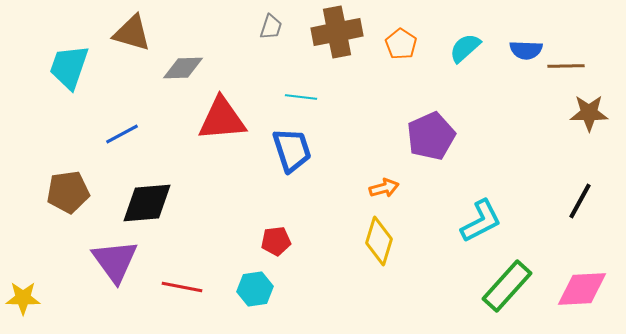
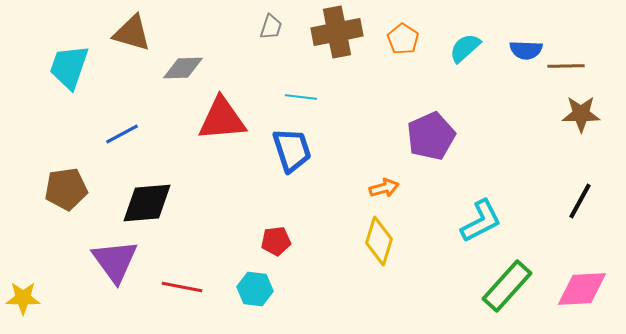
orange pentagon: moved 2 px right, 5 px up
brown star: moved 8 px left, 1 px down
brown pentagon: moved 2 px left, 3 px up
cyan hexagon: rotated 16 degrees clockwise
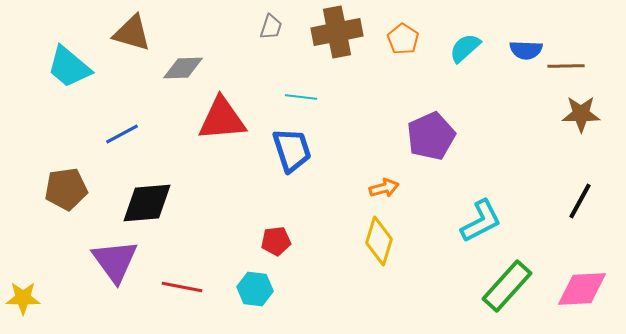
cyan trapezoid: rotated 69 degrees counterclockwise
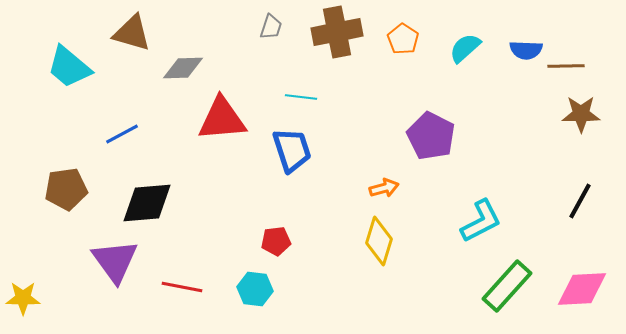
purple pentagon: rotated 21 degrees counterclockwise
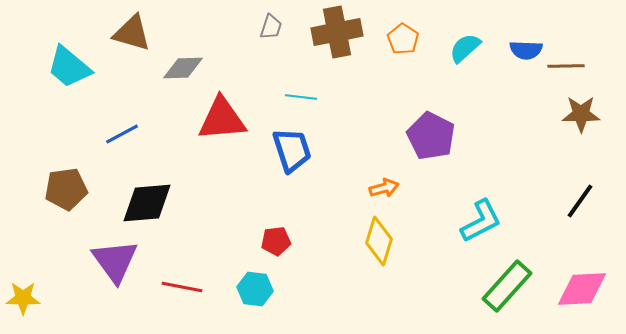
black line: rotated 6 degrees clockwise
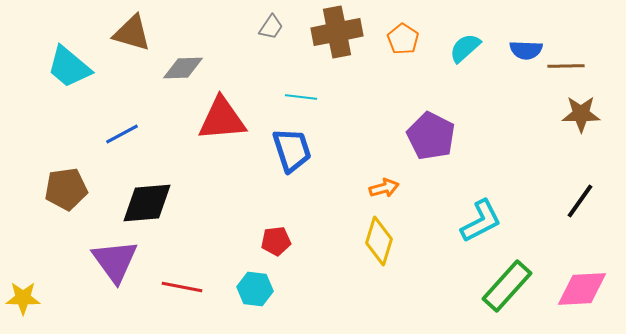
gray trapezoid: rotated 16 degrees clockwise
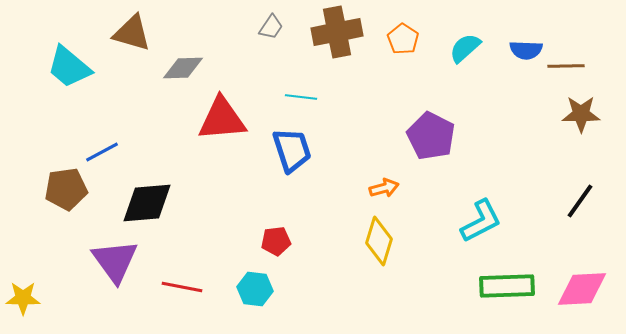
blue line: moved 20 px left, 18 px down
green rectangle: rotated 46 degrees clockwise
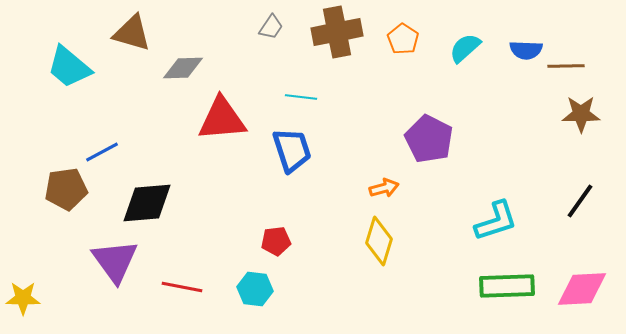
purple pentagon: moved 2 px left, 3 px down
cyan L-shape: moved 15 px right; rotated 9 degrees clockwise
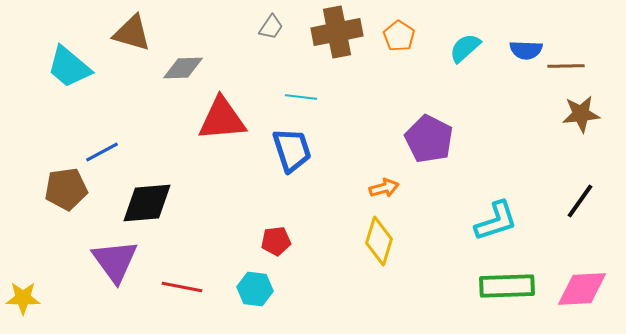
orange pentagon: moved 4 px left, 3 px up
brown star: rotated 6 degrees counterclockwise
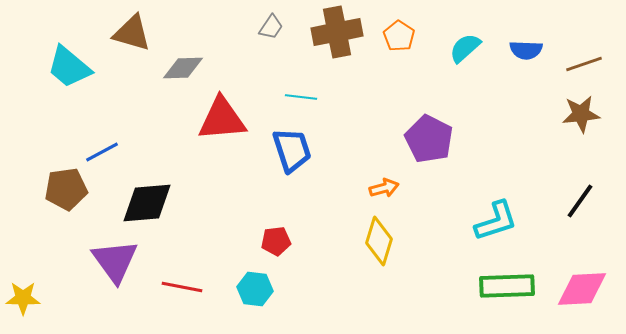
brown line: moved 18 px right, 2 px up; rotated 18 degrees counterclockwise
